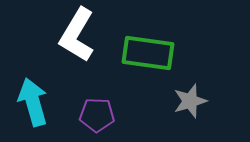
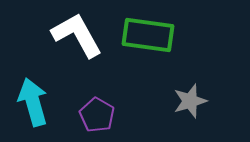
white L-shape: rotated 120 degrees clockwise
green rectangle: moved 18 px up
purple pentagon: rotated 28 degrees clockwise
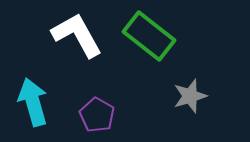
green rectangle: moved 1 px right, 1 px down; rotated 30 degrees clockwise
gray star: moved 5 px up
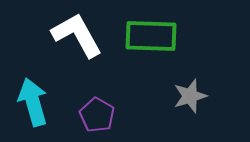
green rectangle: moved 2 px right; rotated 36 degrees counterclockwise
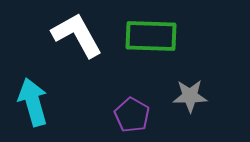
gray star: rotated 16 degrees clockwise
purple pentagon: moved 35 px right
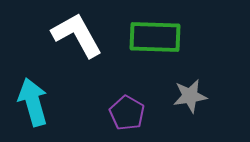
green rectangle: moved 4 px right, 1 px down
gray star: rotated 8 degrees counterclockwise
purple pentagon: moved 5 px left, 2 px up
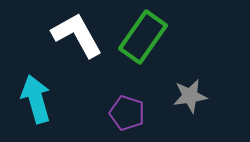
green rectangle: moved 12 px left; rotated 57 degrees counterclockwise
cyan arrow: moved 3 px right, 3 px up
purple pentagon: rotated 12 degrees counterclockwise
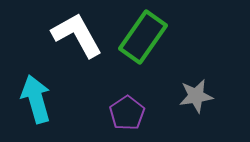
gray star: moved 6 px right
purple pentagon: rotated 20 degrees clockwise
